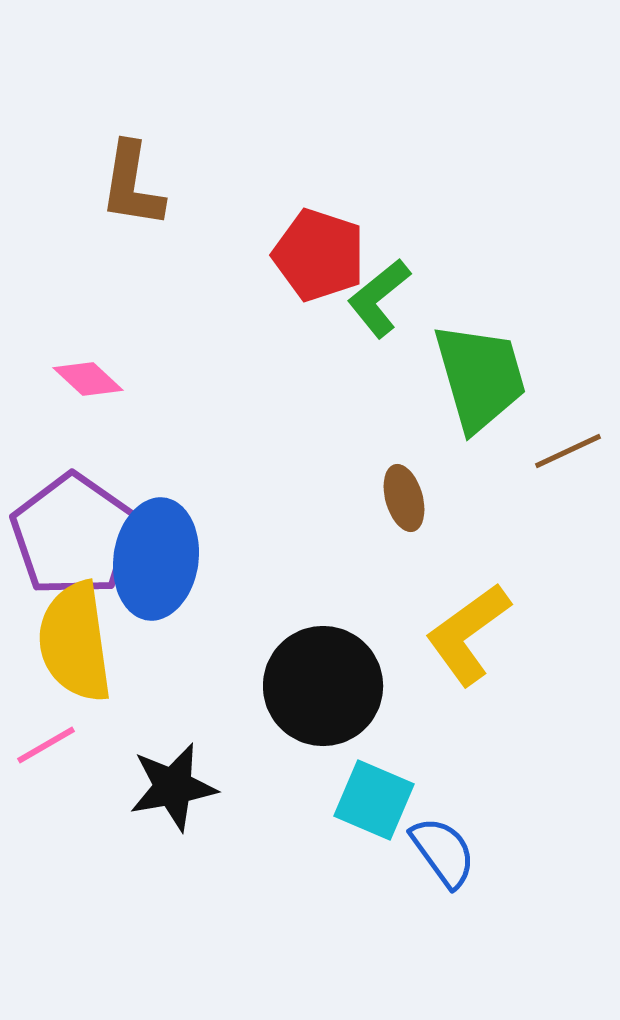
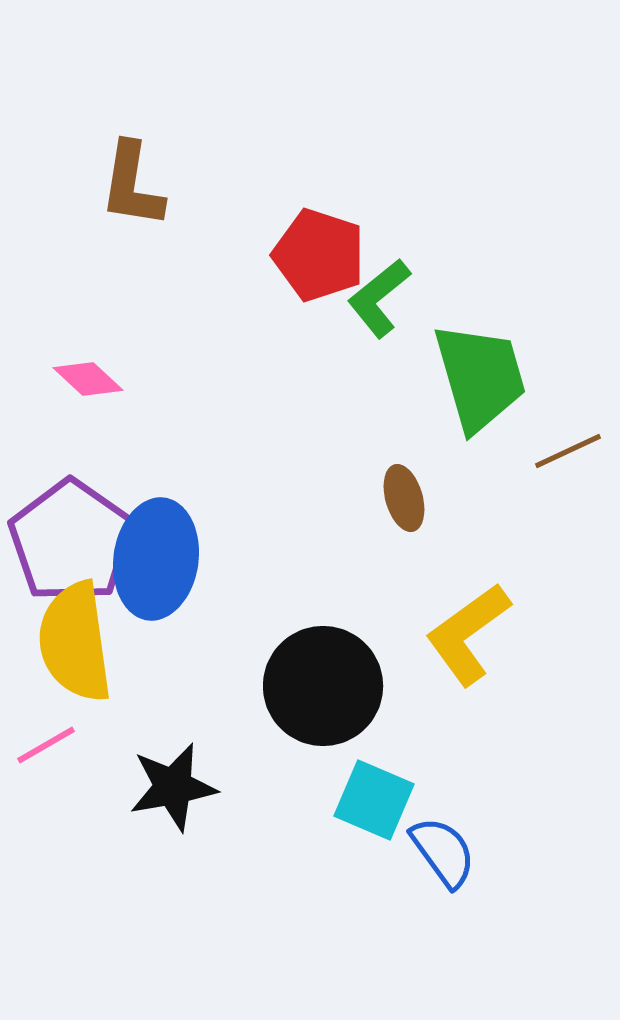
purple pentagon: moved 2 px left, 6 px down
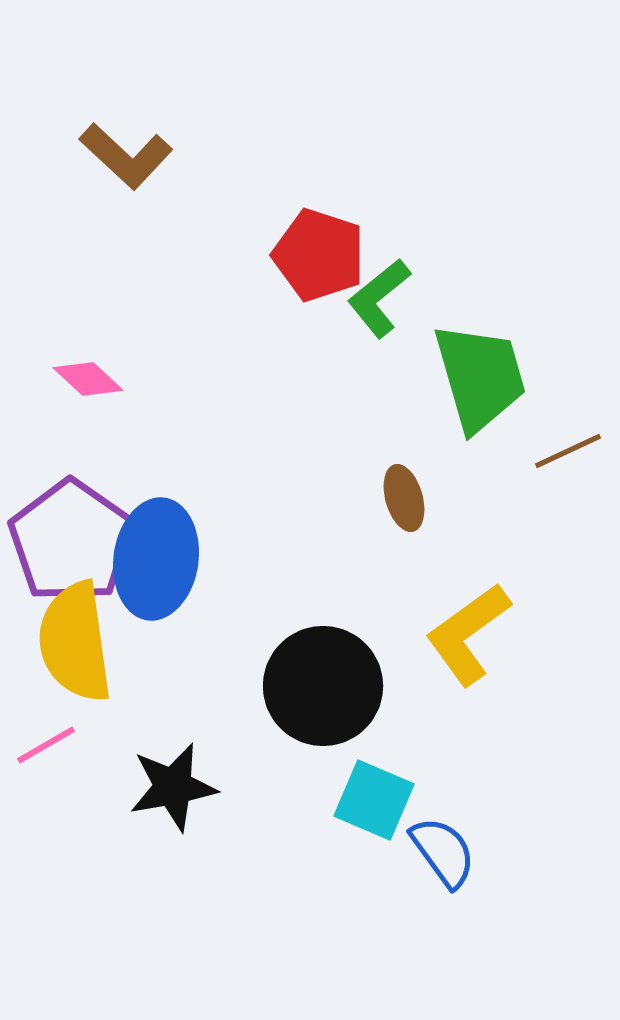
brown L-shape: moved 6 px left, 29 px up; rotated 56 degrees counterclockwise
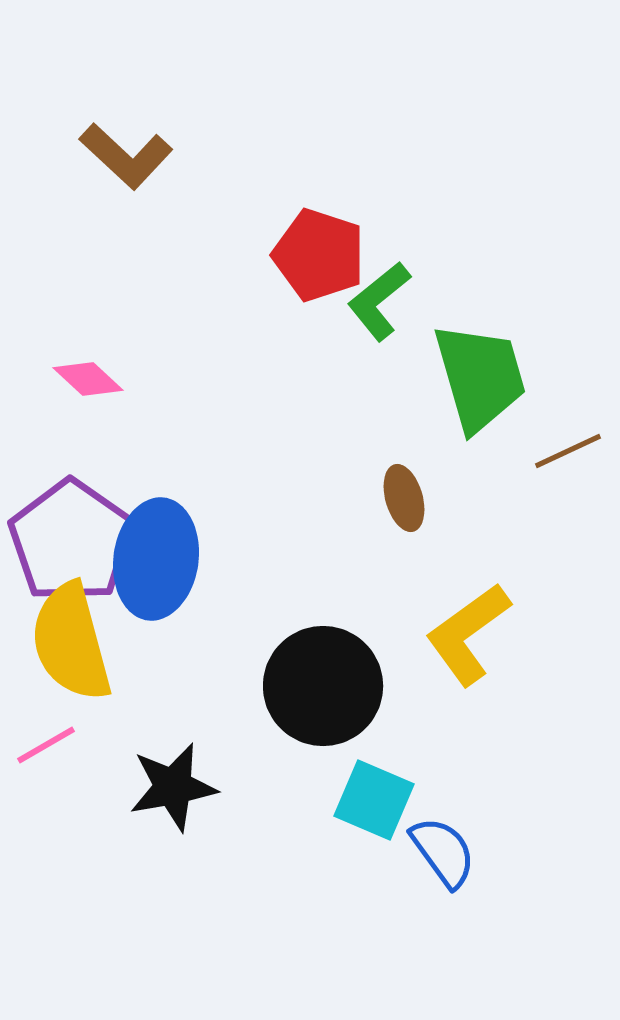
green L-shape: moved 3 px down
yellow semicircle: moved 4 px left; rotated 7 degrees counterclockwise
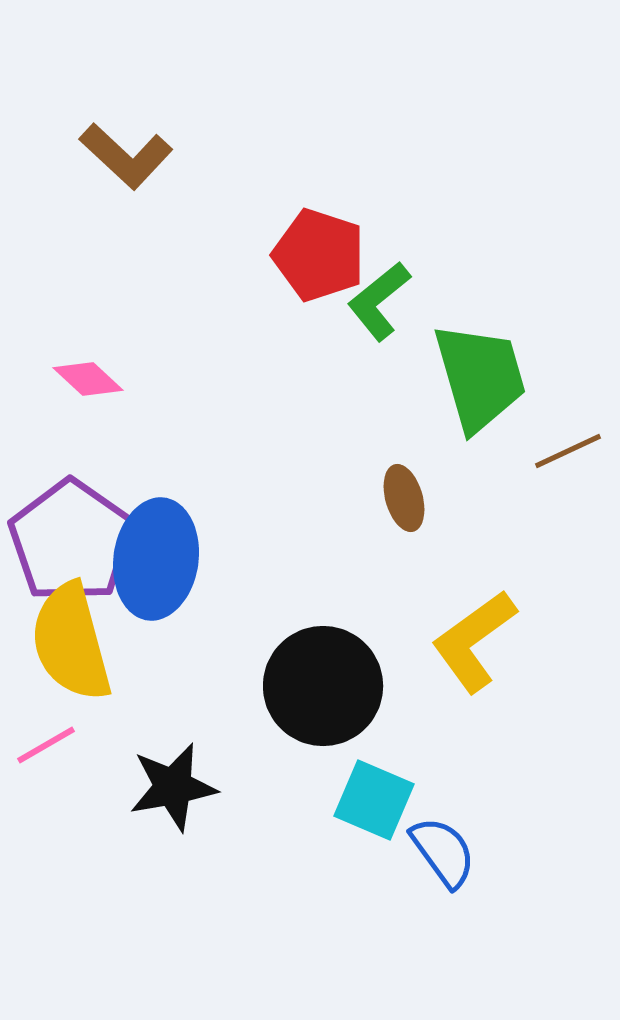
yellow L-shape: moved 6 px right, 7 px down
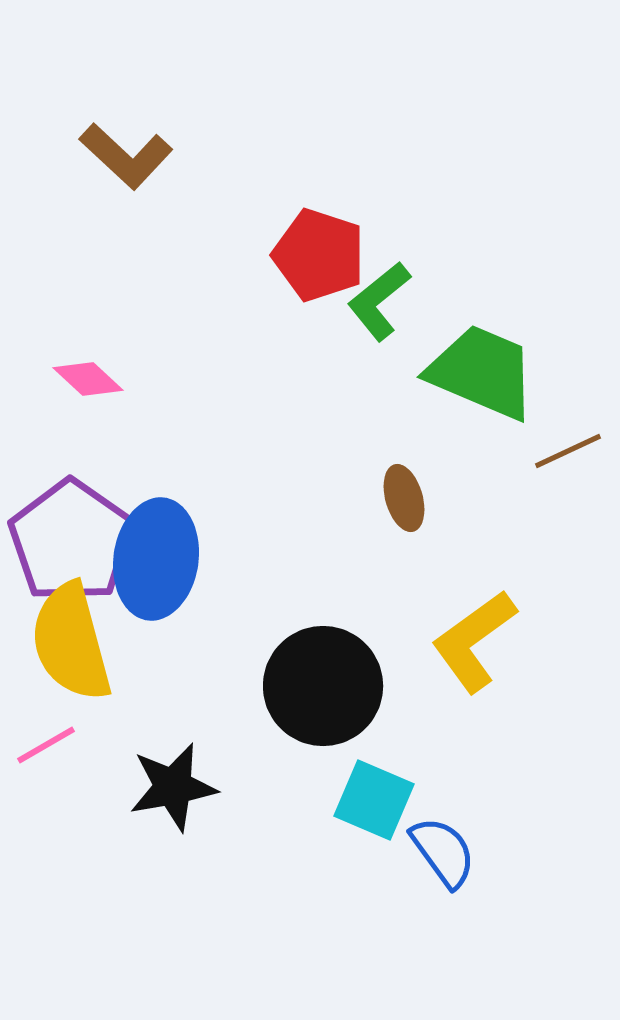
green trapezoid: moved 2 px right, 5 px up; rotated 51 degrees counterclockwise
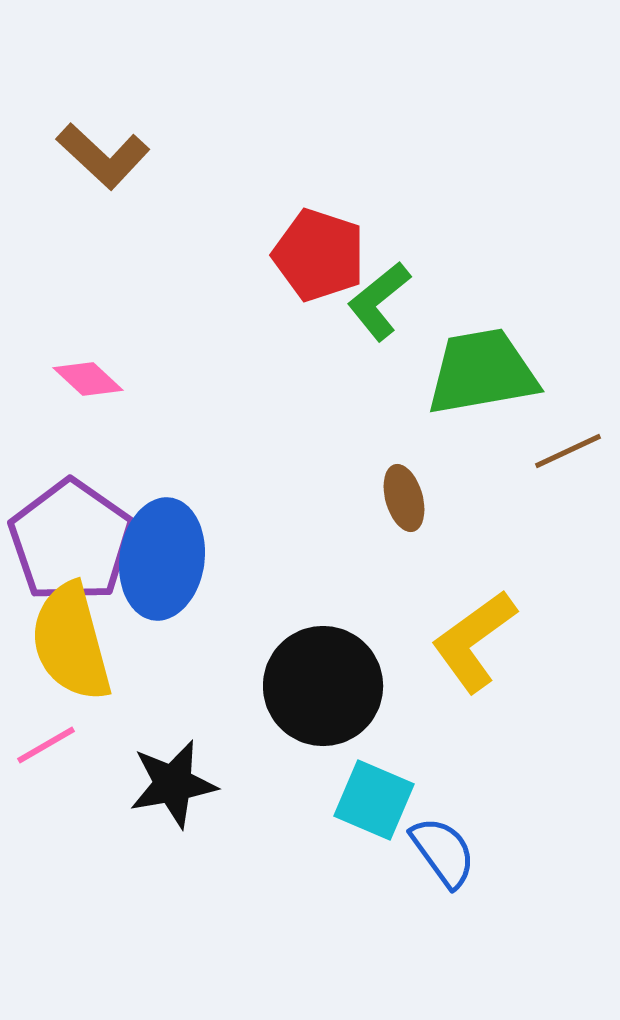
brown L-shape: moved 23 px left
green trapezoid: rotated 33 degrees counterclockwise
blue ellipse: moved 6 px right
black star: moved 3 px up
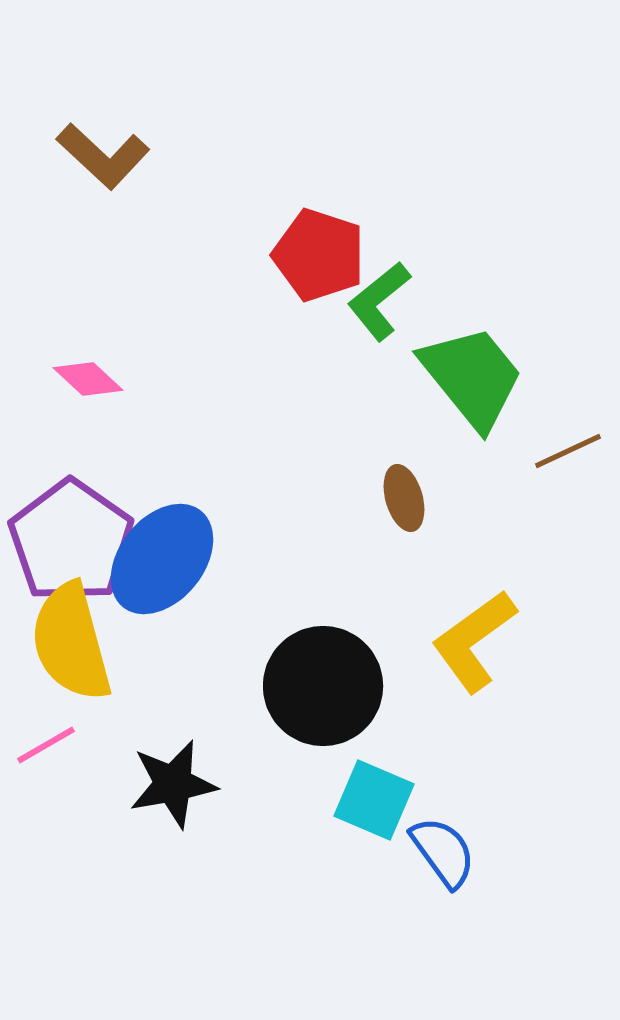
green trapezoid: moved 10 px left, 5 px down; rotated 61 degrees clockwise
blue ellipse: rotated 31 degrees clockwise
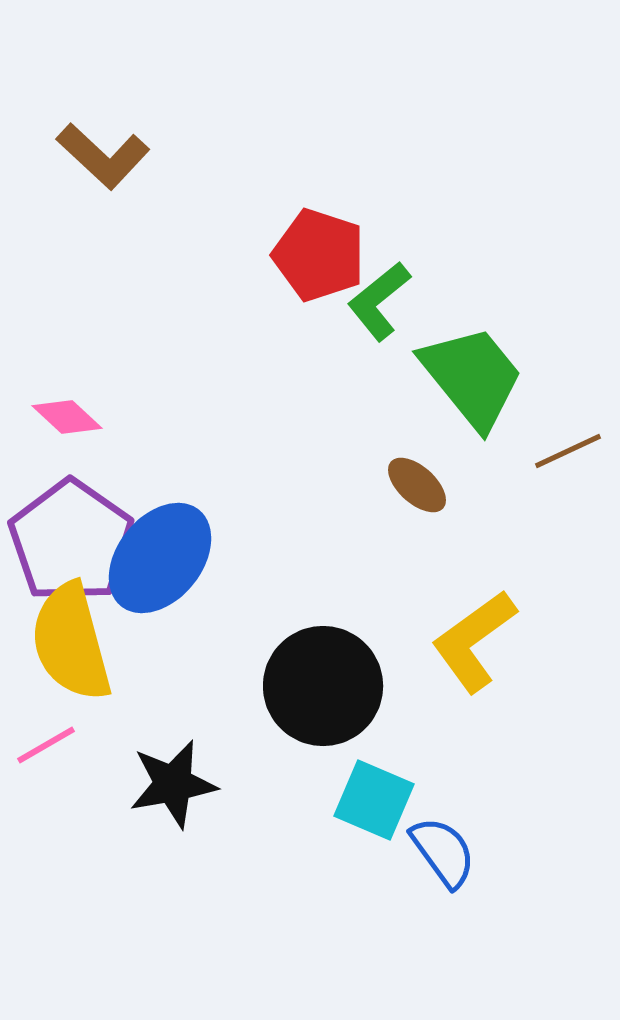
pink diamond: moved 21 px left, 38 px down
brown ellipse: moved 13 px right, 13 px up; rotated 32 degrees counterclockwise
blue ellipse: moved 2 px left, 1 px up
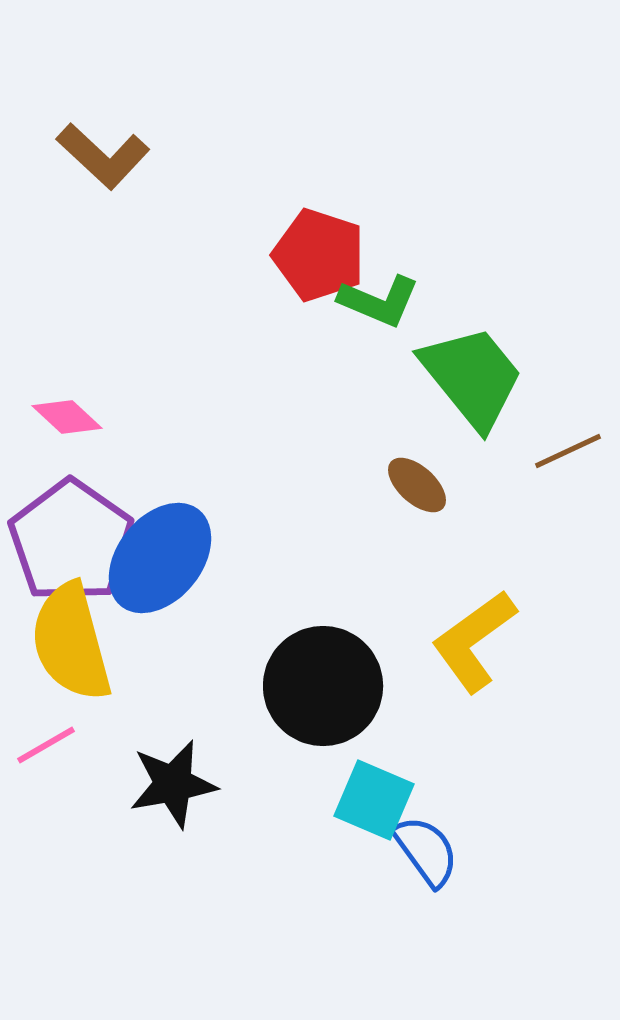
green L-shape: rotated 118 degrees counterclockwise
blue semicircle: moved 17 px left, 1 px up
